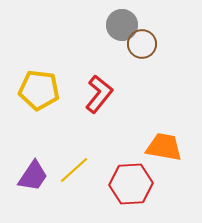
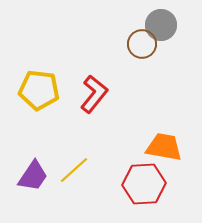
gray circle: moved 39 px right
red L-shape: moved 5 px left
red hexagon: moved 13 px right
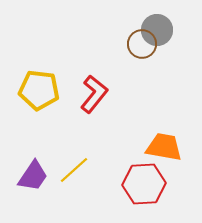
gray circle: moved 4 px left, 5 px down
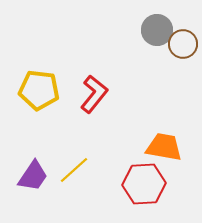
brown circle: moved 41 px right
